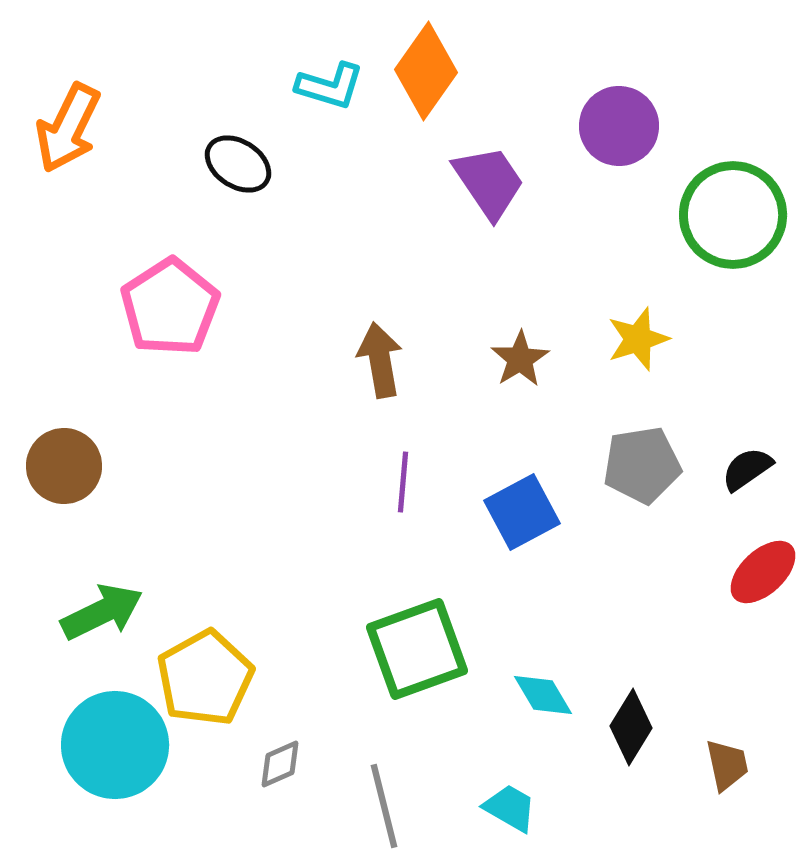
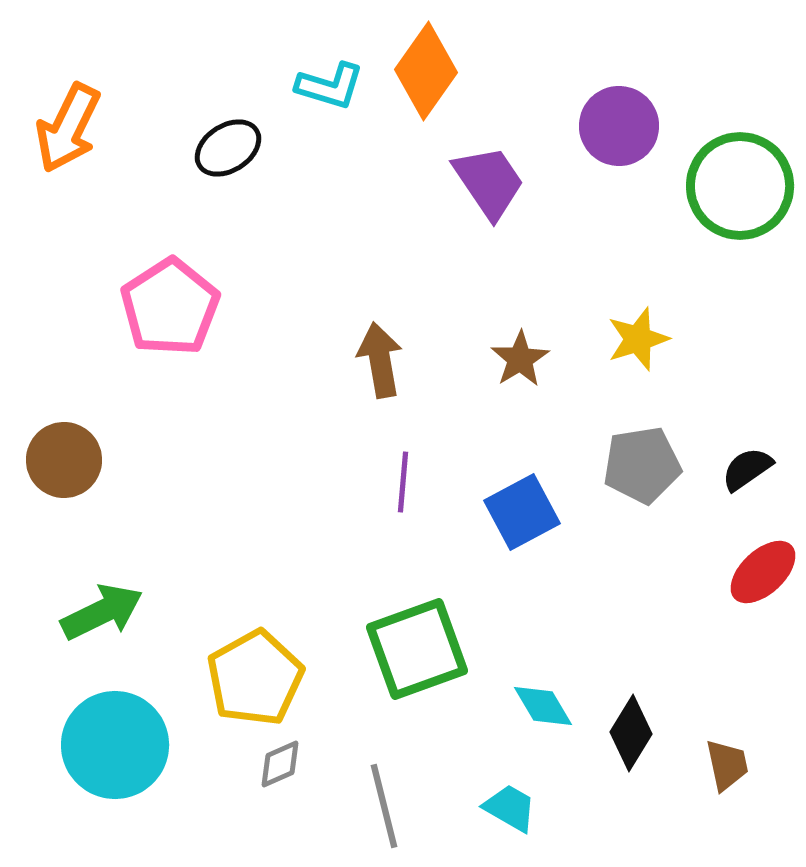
black ellipse: moved 10 px left, 16 px up; rotated 66 degrees counterclockwise
green circle: moved 7 px right, 29 px up
brown circle: moved 6 px up
yellow pentagon: moved 50 px right
cyan diamond: moved 11 px down
black diamond: moved 6 px down
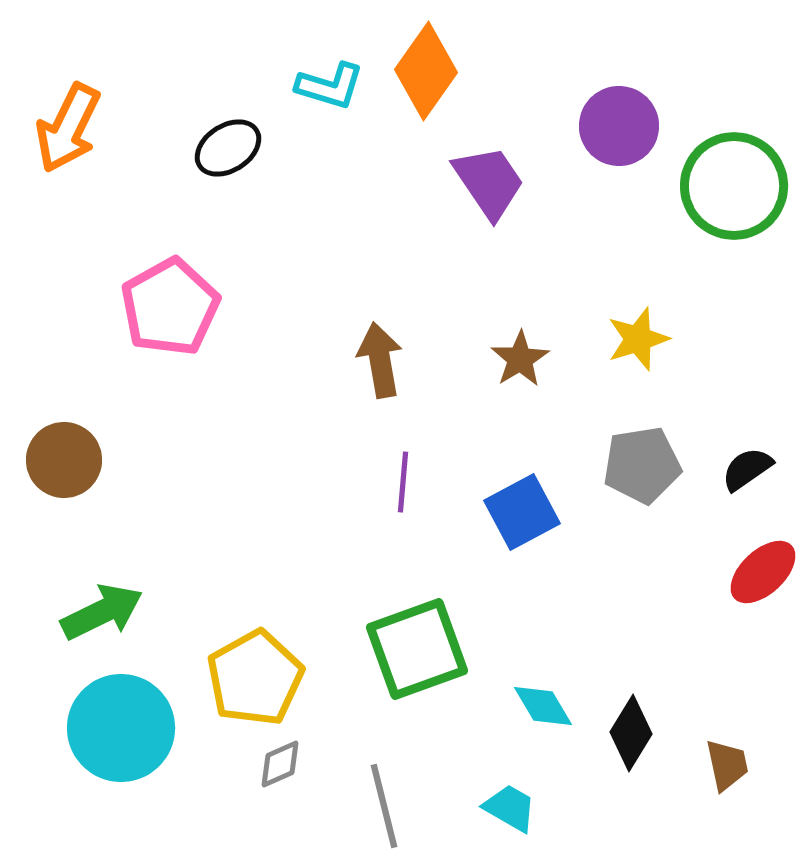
green circle: moved 6 px left
pink pentagon: rotated 4 degrees clockwise
cyan circle: moved 6 px right, 17 px up
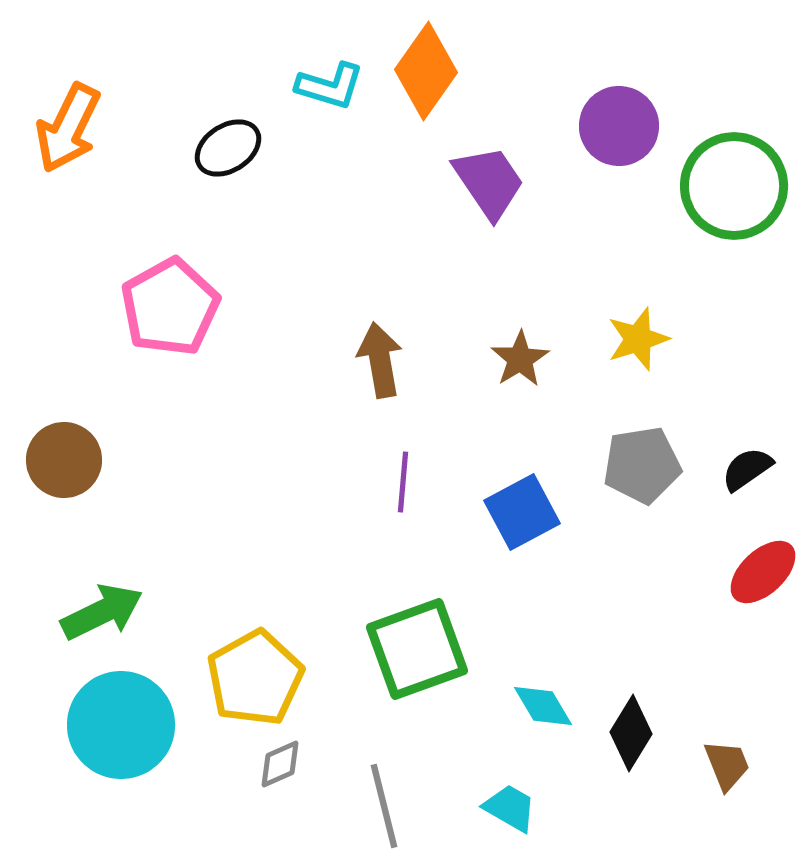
cyan circle: moved 3 px up
brown trapezoid: rotated 10 degrees counterclockwise
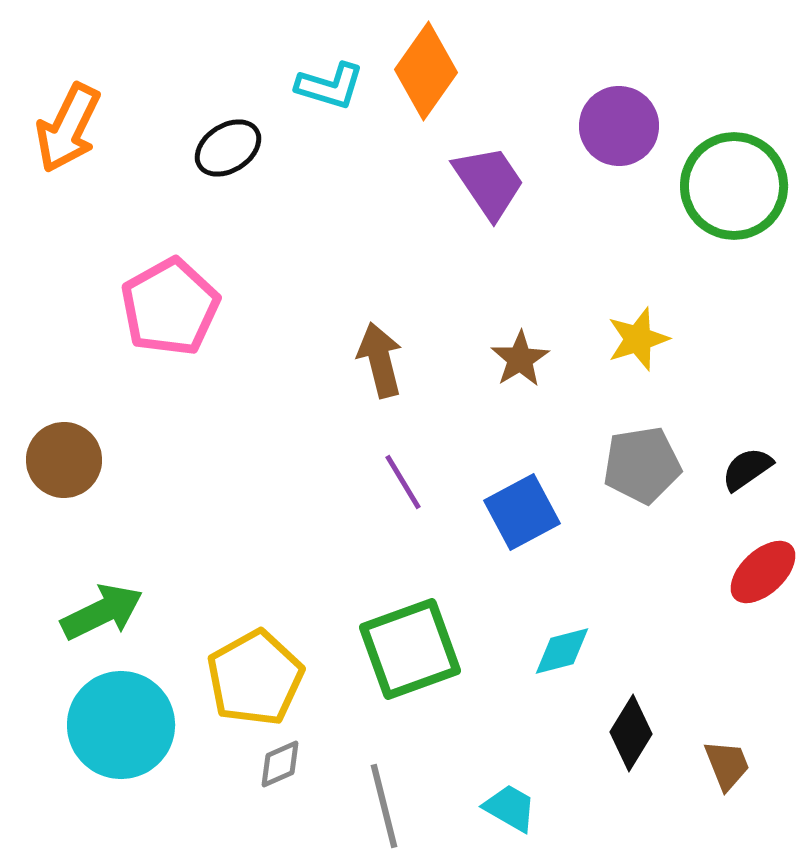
brown arrow: rotated 4 degrees counterclockwise
purple line: rotated 36 degrees counterclockwise
green square: moved 7 px left
cyan diamond: moved 19 px right, 55 px up; rotated 74 degrees counterclockwise
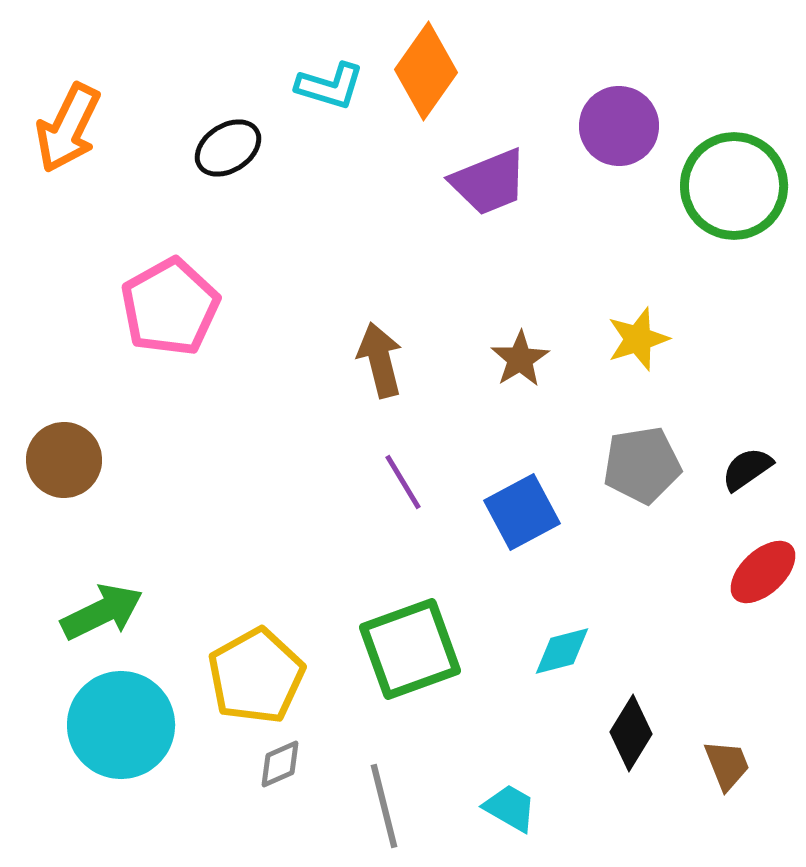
purple trapezoid: rotated 102 degrees clockwise
yellow pentagon: moved 1 px right, 2 px up
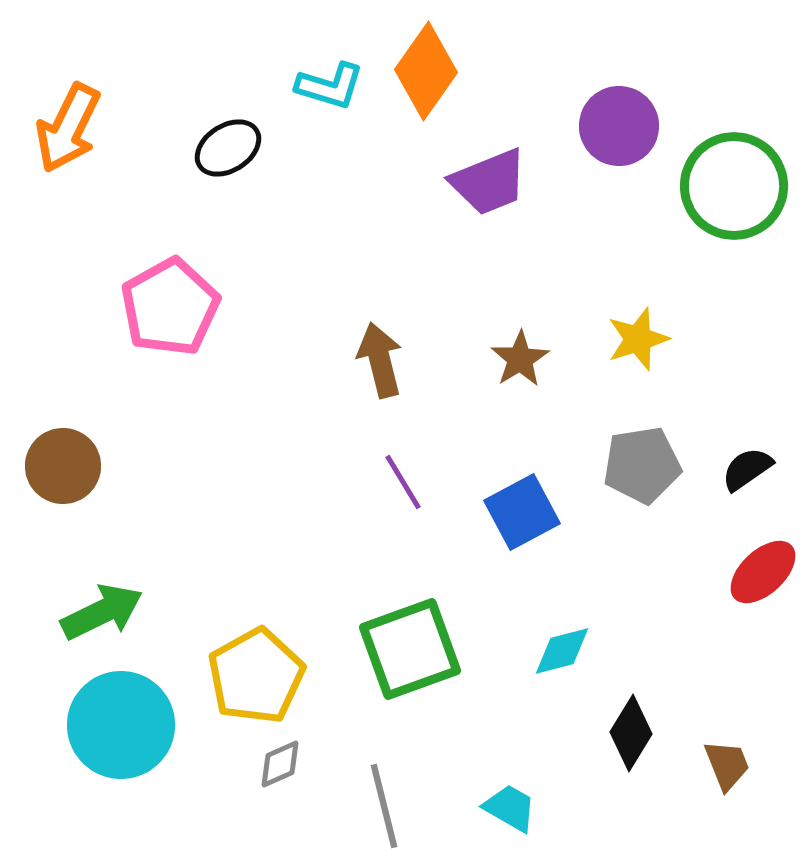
brown circle: moved 1 px left, 6 px down
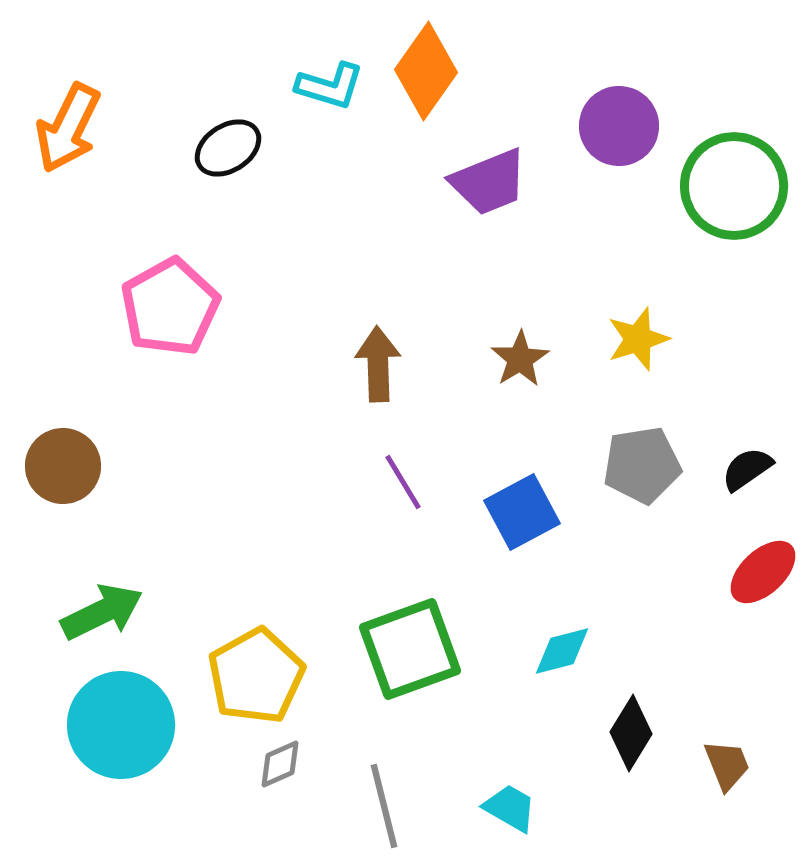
brown arrow: moved 2 px left, 4 px down; rotated 12 degrees clockwise
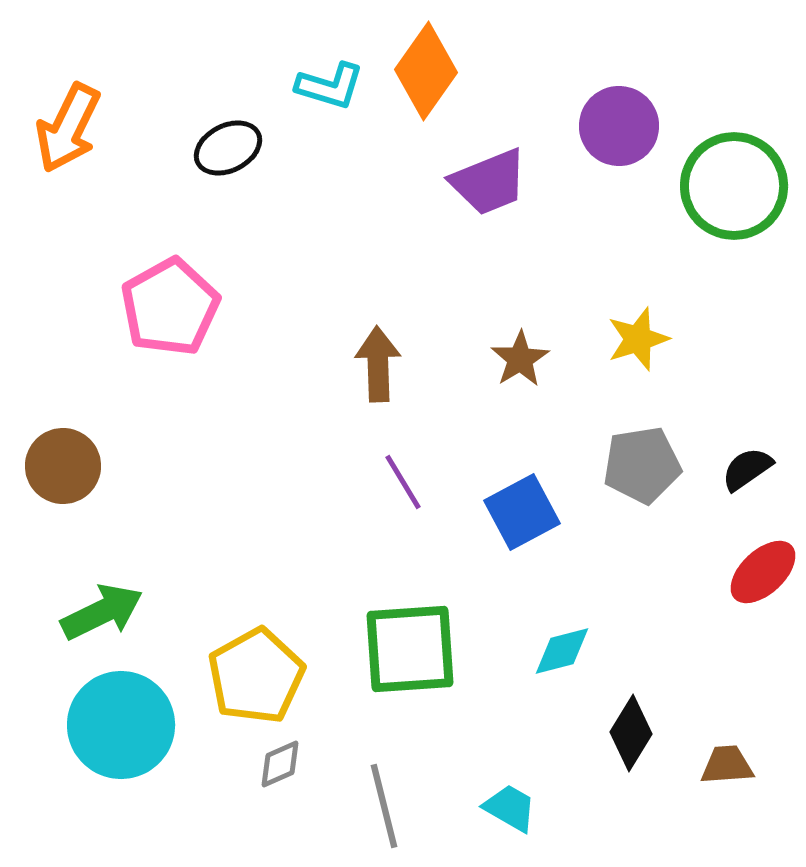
black ellipse: rotated 6 degrees clockwise
green square: rotated 16 degrees clockwise
brown trapezoid: rotated 72 degrees counterclockwise
